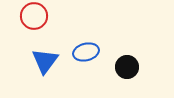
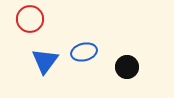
red circle: moved 4 px left, 3 px down
blue ellipse: moved 2 px left
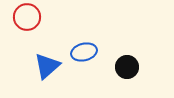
red circle: moved 3 px left, 2 px up
blue triangle: moved 2 px right, 5 px down; rotated 12 degrees clockwise
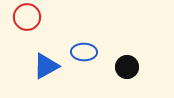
blue ellipse: rotated 15 degrees clockwise
blue triangle: moved 1 px left; rotated 12 degrees clockwise
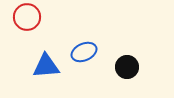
blue ellipse: rotated 25 degrees counterclockwise
blue triangle: rotated 24 degrees clockwise
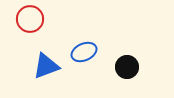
red circle: moved 3 px right, 2 px down
blue triangle: rotated 16 degrees counterclockwise
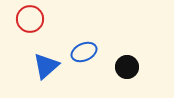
blue triangle: rotated 20 degrees counterclockwise
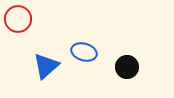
red circle: moved 12 px left
blue ellipse: rotated 40 degrees clockwise
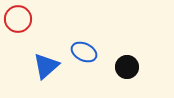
blue ellipse: rotated 10 degrees clockwise
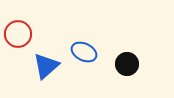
red circle: moved 15 px down
black circle: moved 3 px up
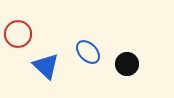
blue ellipse: moved 4 px right; rotated 20 degrees clockwise
blue triangle: rotated 36 degrees counterclockwise
